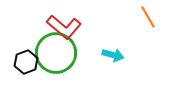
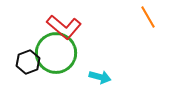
cyan arrow: moved 13 px left, 22 px down
black hexagon: moved 2 px right
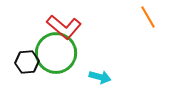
black hexagon: moved 1 px left; rotated 15 degrees clockwise
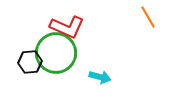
red L-shape: moved 3 px right; rotated 16 degrees counterclockwise
black hexagon: moved 3 px right
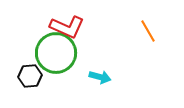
orange line: moved 14 px down
black hexagon: moved 14 px down
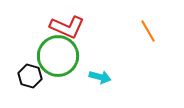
green circle: moved 2 px right, 3 px down
black hexagon: rotated 20 degrees clockwise
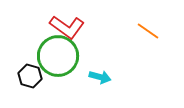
red L-shape: rotated 12 degrees clockwise
orange line: rotated 25 degrees counterclockwise
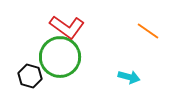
green circle: moved 2 px right, 1 px down
cyan arrow: moved 29 px right
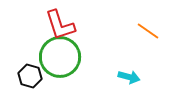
red L-shape: moved 7 px left, 2 px up; rotated 36 degrees clockwise
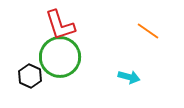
black hexagon: rotated 10 degrees clockwise
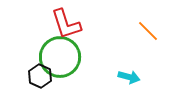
red L-shape: moved 6 px right, 1 px up
orange line: rotated 10 degrees clockwise
black hexagon: moved 10 px right
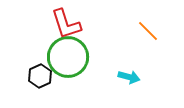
green circle: moved 8 px right
black hexagon: rotated 10 degrees clockwise
